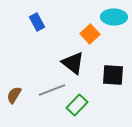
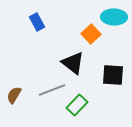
orange square: moved 1 px right
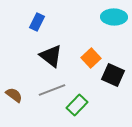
blue rectangle: rotated 54 degrees clockwise
orange square: moved 24 px down
black triangle: moved 22 px left, 7 px up
black square: rotated 20 degrees clockwise
brown semicircle: rotated 96 degrees clockwise
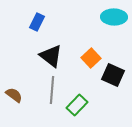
gray line: rotated 64 degrees counterclockwise
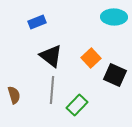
blue rectangle: rotated 42 degrees clockwise
black square: moved 2 px right
brown semicircle: rotated 36 degrees clockwise
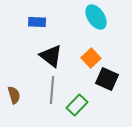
cyan ellipse: moved 18 px left; rotated 55 degrees clockwise
blue rectangle: rotated 24 degrees clockwise
black square: moved 8 px left, 4 px down
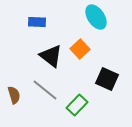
orange square: moved 11 px left, 9 px up
gray line: moved 7 px left; rotated 56 degrees counterclockwise
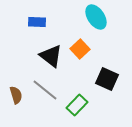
brown semicircle: moved 2 px right
